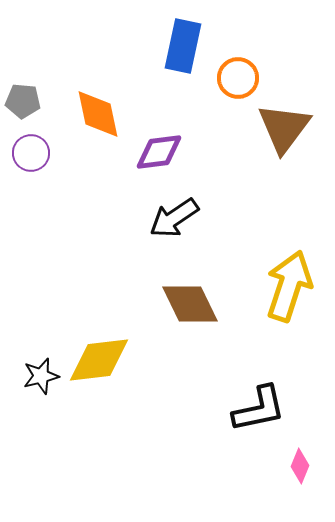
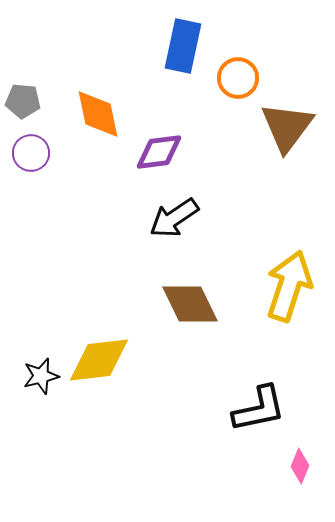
brown triangle: moved 3 px right, 1 px up
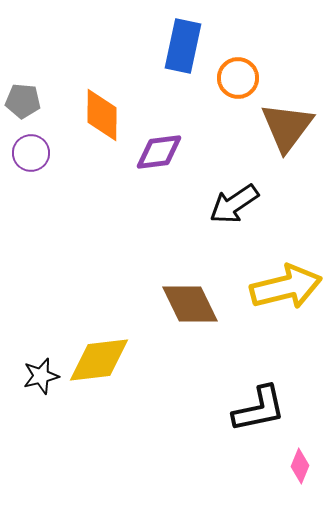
orange diamond: moved 4 px right, 1 px down; rotated 12 degrees clockwise
black arrow: moved 60 px right, 14 px up
yellow arrow: moved 3 px left, 1 px down; rotated 58 degrees clockwise
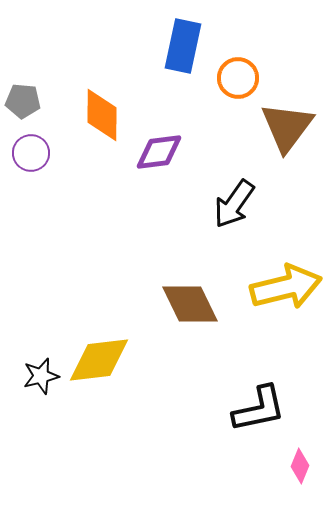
black arrow: rotated 21 degrees counterclockwise
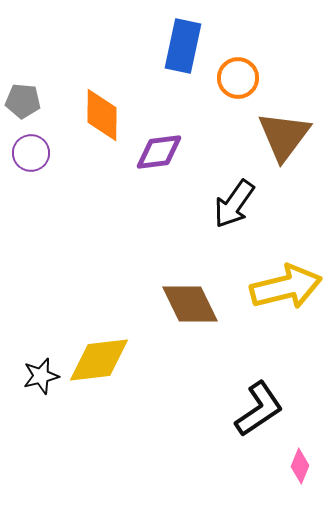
brown triangle: moved 3 px left, 9 px down
black L-shape: rotated 22 degrees counterclockwise
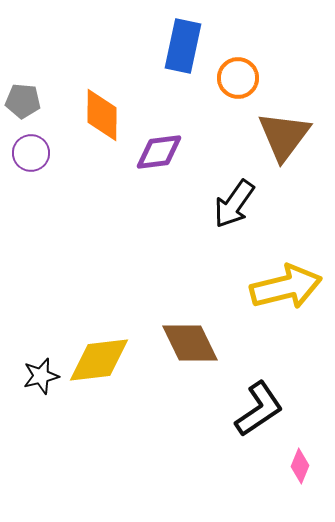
brown diamond: moved 39 px down
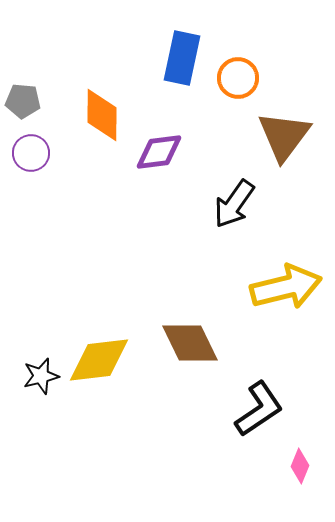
blue rectangle: moved 1 px left, 12 px down
